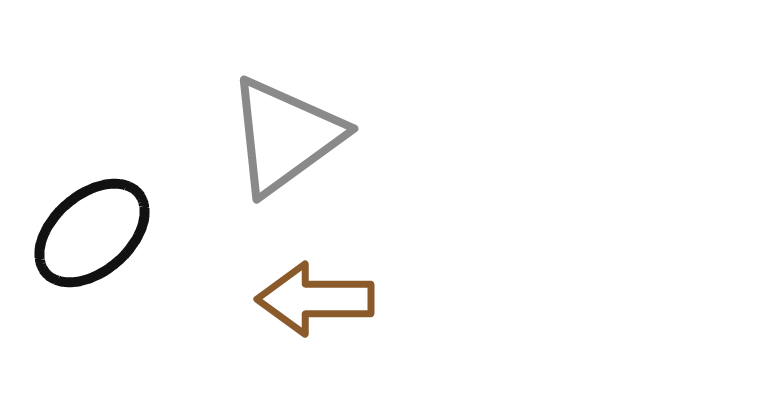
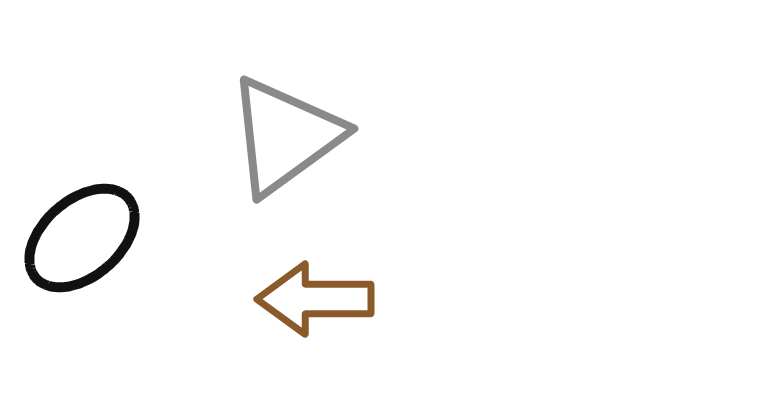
black ellipse: moved 10 px left, 5 px down
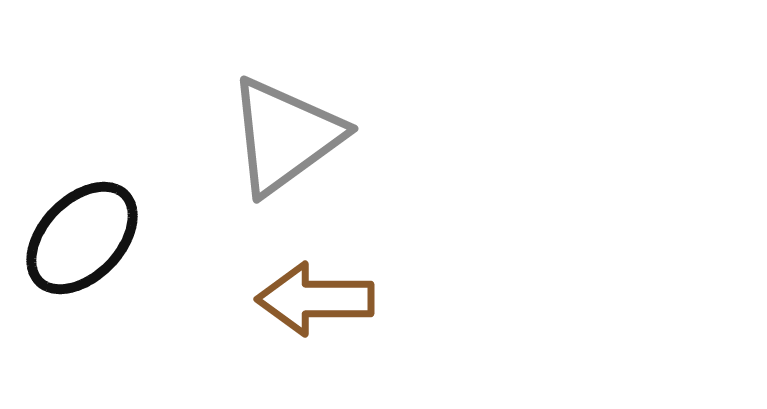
black ellipse: rotated 5 degrees counterclockwise
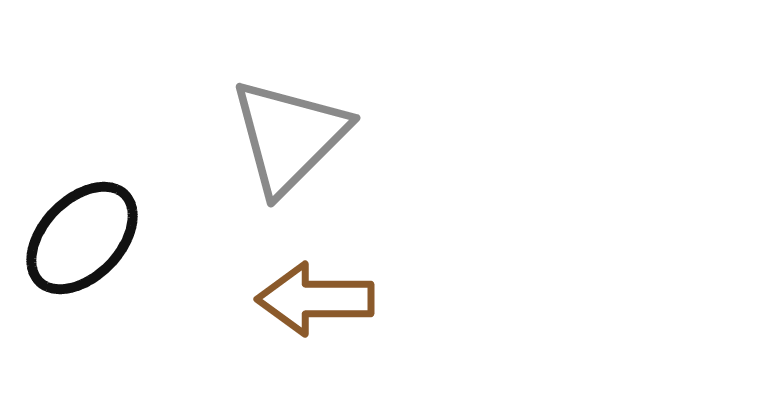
gray triangle: moved 4 px right; rotated 9 degrees counterclockwise
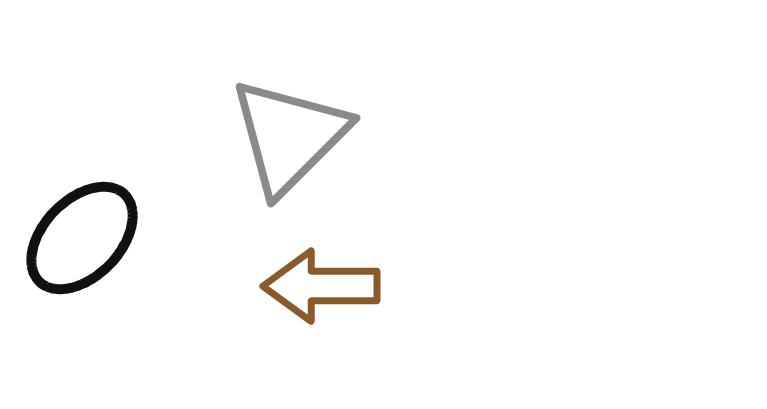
brown arrow: moved 6 px right, 13 px up
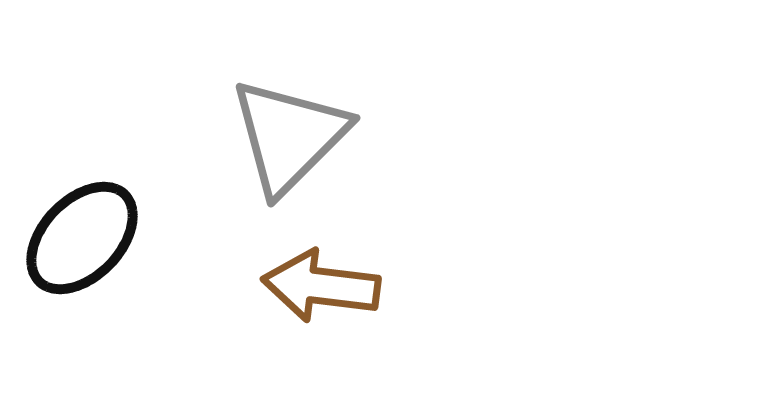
brown arrow: rotated 7 degrees clockwise
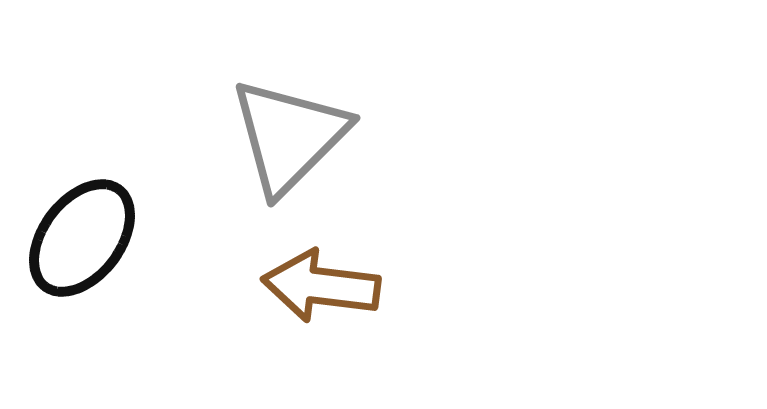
black ellipse: rotated 7 degrees counterclockwise
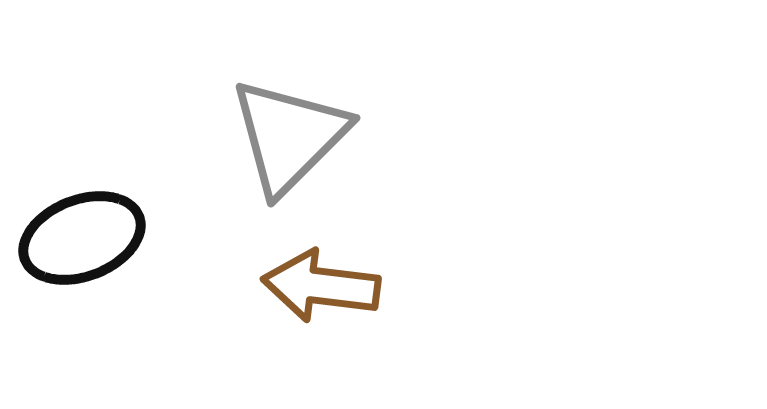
black ellipse: rotated 32 degrees clockwise
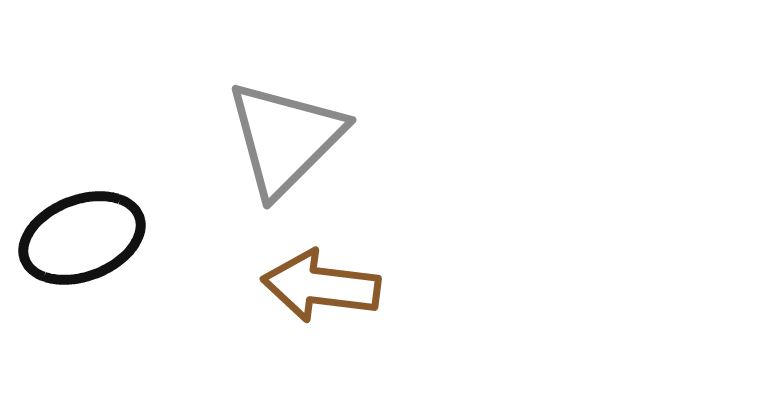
gray triangle: moved 4 px left, 2 px down
